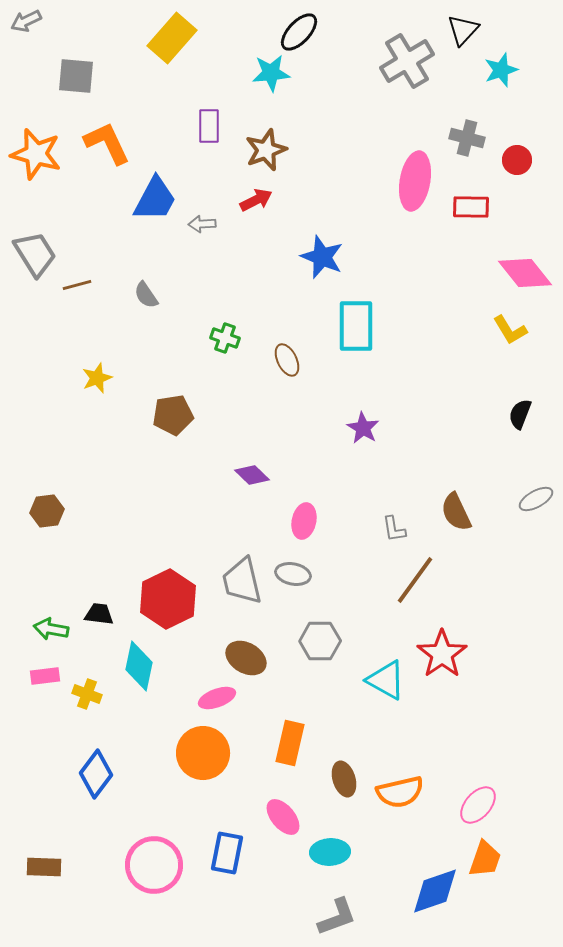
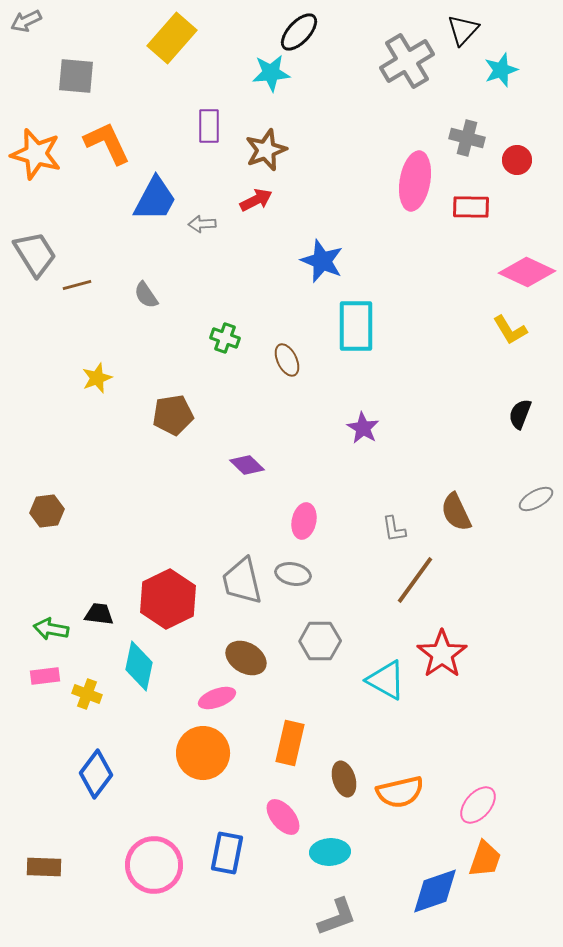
blue star at (322, 257): moved 4 px down
pink diamond at (525, 273): moved 2 px right, 1 px up; rotated 26 degrees counterclockwise
purple diamond at (252, 475): moved 5 px left, 10 px up
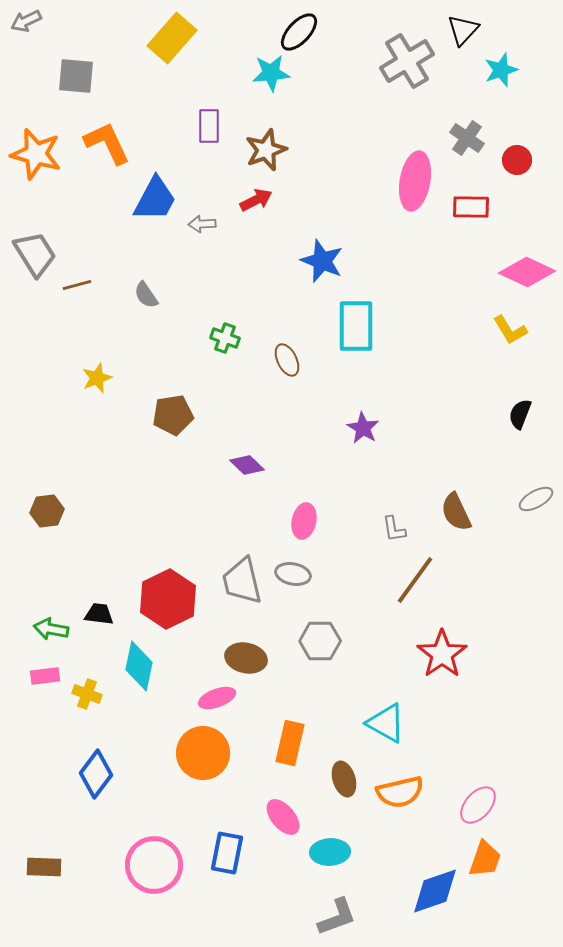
gray cross at (467, 138): rotated 20 degrees clockwise
brown ellipse at (246, 658): rotated 18 degrees counterclockwise
cyan triangle at (386, 680): moved 43 px down
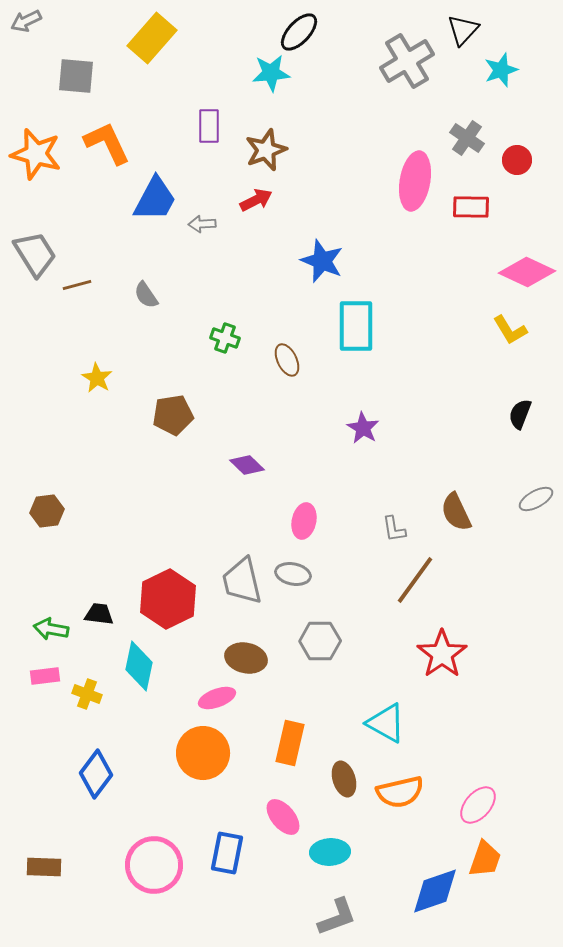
yellow rectangle at (172, 38): moved 20 px left
yellow star at (97, 378): rotated 20 degrees counterclockwise
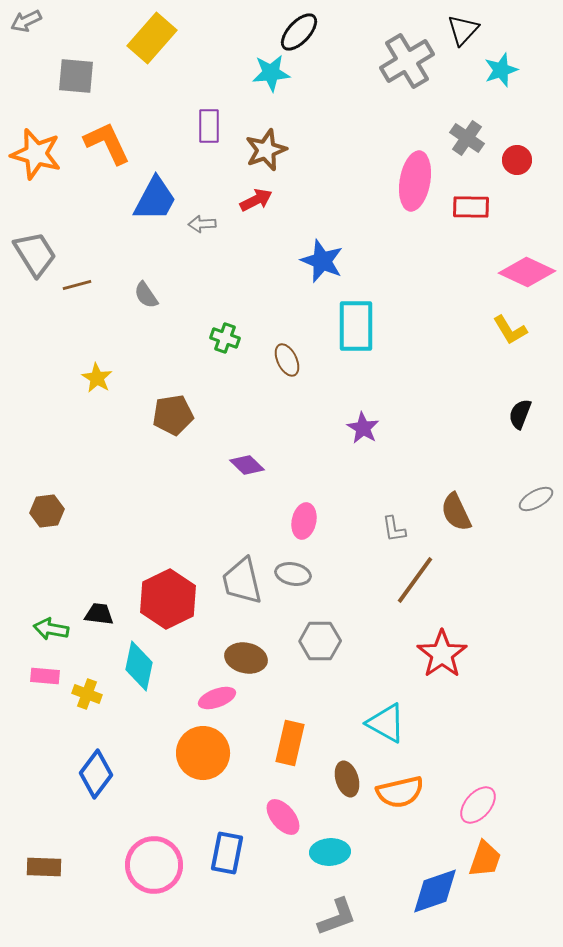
pink rectangle at (45, 676): rotated 12 degrees clockwise
brown ellipse at (344, 779): moved 3 px right
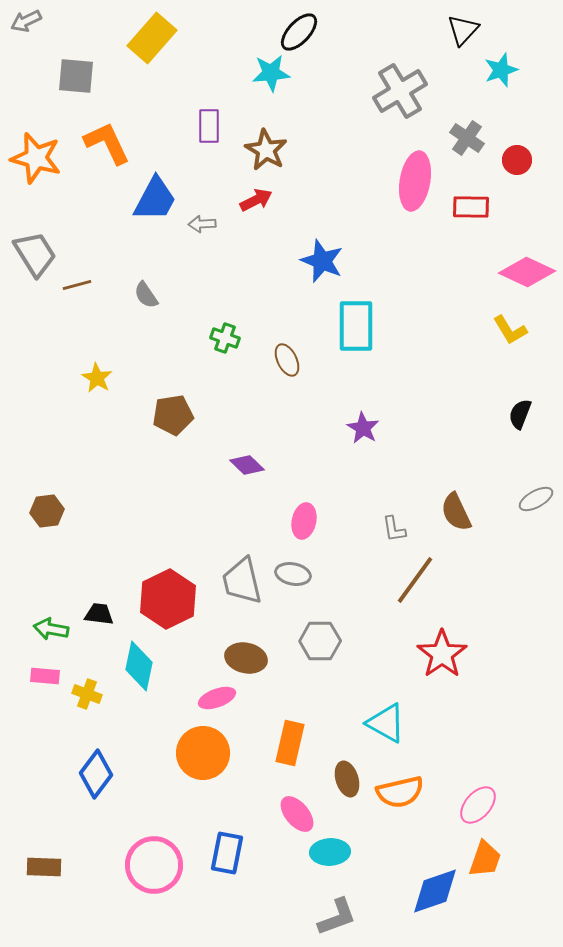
gray cross at (407, 61): moved 7 px left, 30 px down
brown star at (266, 150): rotated 21 degrees counterclockwise
orange star at (36, 154): moved 4 px down
pink ellipse at (283, 817): moved 14 px right, 3 px up
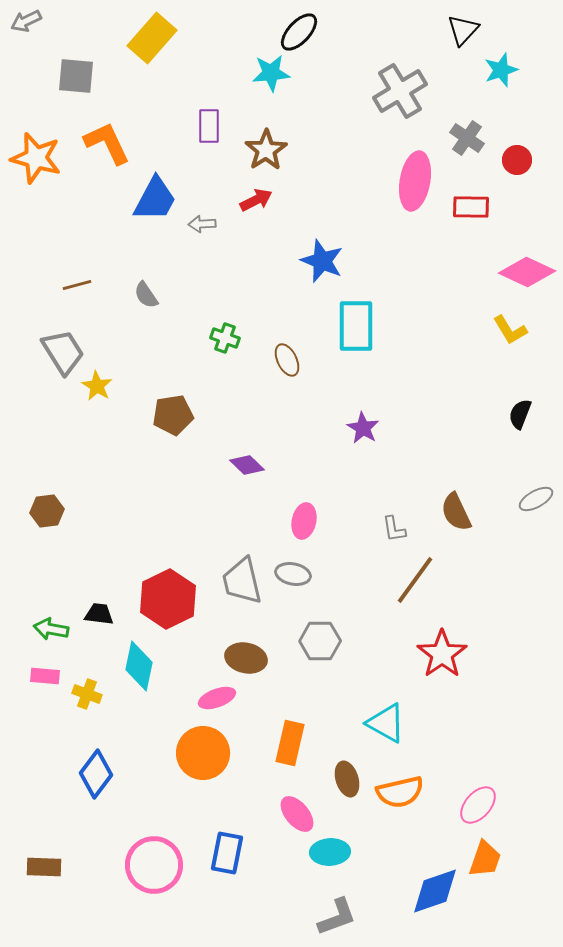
brown star at (266, 150): rotated 9 degrees clockwise
gray trapezoid at (35, 254): moved 28 px right, 98 px down
yellow star at (97, 378): moved 8 px down
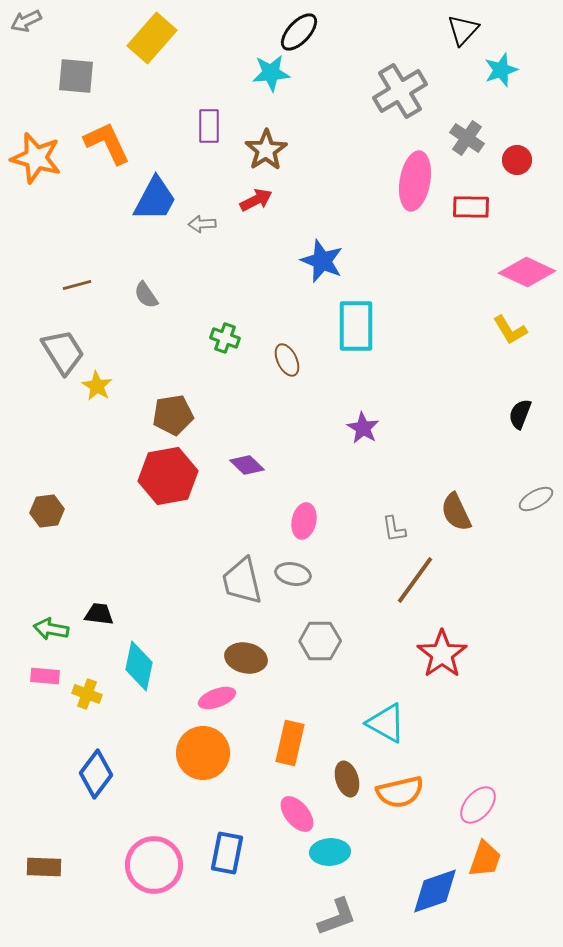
red hexagon at (168, 599): moved 123 px up; rotated 16 degrees clockwise
